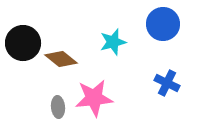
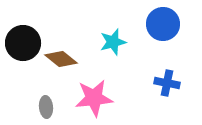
blue cross: rotated 15 degrees counterclockwise
gray ellipse: moved 12 px left
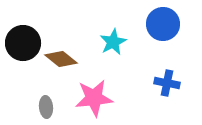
cyan star: rotated 12 degrees counterclockwise
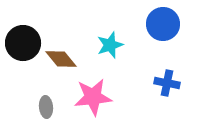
cyan star: moved 3 px left, 3 px down; rotated 8 degrees clockwise
brown diamond: rotated 12 degrees clockwise
pink star: moved 1 px left, 1 px up
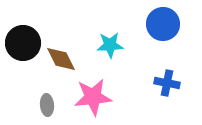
cyan star: rotated 16 degrees clockwise
brown diamond: rotated 12 degrees clockwise
gray ellipse: moved 1 px right, 2 px up
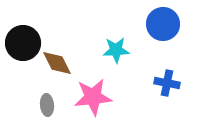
cyan star: moved 6 px right, 5 px down
brown diamond: moved 4 px left, 4 px down
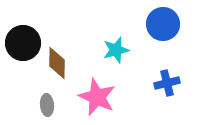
cyan star: rotated 12 degrees counterclockwise
brown diamond: rotated 28 degrees clockwise
blue cross: rotated 25 degrees counterclockwise
pink star: moved 4 px right; rotated 30 degrees clockwise
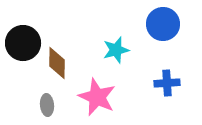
blue cross: rotated 10 degrees clockwise
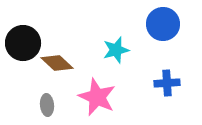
brown diamond: rotated 48 degrees counterclockwise
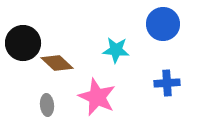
cyan star: rotated 20 degrees clockwise
